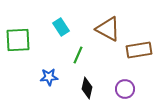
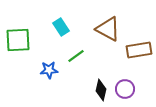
green line: moved 2 px left, 1 px down; rotated 30 degrees clockwise
blue star: moved 7 px up
black diamond: moved 14 px right, 2 px down
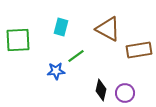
cyan rectangle: rotated 48 degrees clockwise
blue star: moved 7 px right, 1 px down
purple circle: moved 4 px down
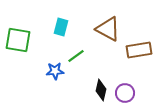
green square: rotated 12 degrees clockwise
blue star: moved 1 px left
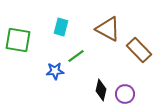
brown rectangle: rotated 55 degrees clockwise
purple circle: moved 1 px down
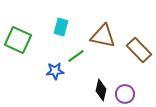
brown triangle: moved 5 px left, 7 px down; rotated 16 degrees counterclockwise
green square: rotated 16 degrees clockwise
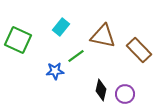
cyan rectangle: rotated 24 degrees clockwise
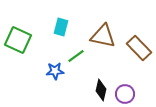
cyan rectangle: rotated 24 degrees counterclockwise
brown rectangle: moved 2 px up
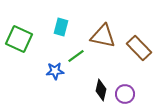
green square: moved 1 px right, 1 px up
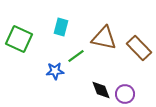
brown triangle: moved 1 px right, 2 px down
black diamond: rotated 35 degrees counterclockwise
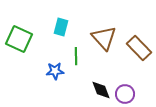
brown triangle: rotated 36 degrees clockwise
green line: rotated 54 degrees counterclockwise
